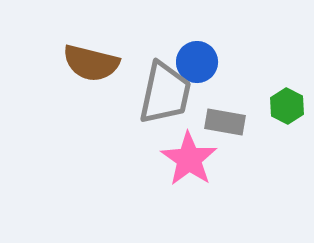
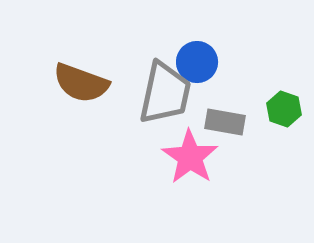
brown semicircle: moved 10 px left, 20 px down; rotated 6 degrees clockwise
green hexagon: moved 3 px left, 3 px down; rotated 8 degrees counterclockwise
pink star: moved 1 px right, 2 px up
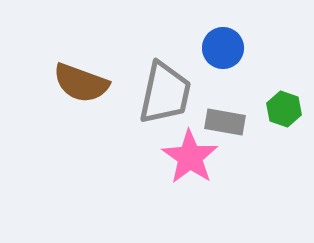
blue circle: moved 26 px right, 14 px up
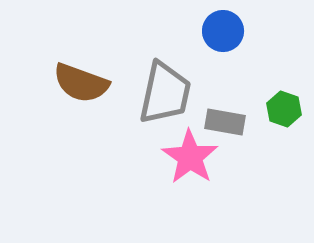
blue circle: moved 17 px up
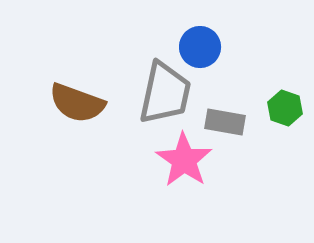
blue circle: moved 23 px left, 16 px down
brown semicircle: moved 4 px left, 20 px down
green hexagon: moved 1 px right, 1 px up
pink star: moved 6 px left, 3 px down
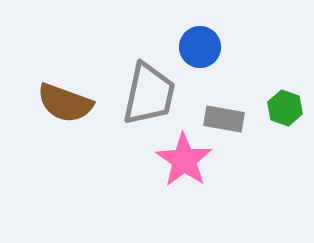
gray trapezoid: moved 16 px left, 1 px down
brown semicircle: moved 12 px left
gray rectangle: moved 1 px left, 3 px up
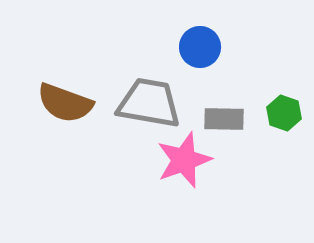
gray trapezoid: moved 9 px down; rotated 92 degrees counterclockwise
green hexagon: moved 1 px left, 5 px down
gray rectangle: rotated 9 degrees counterclockwise
pink star: rotated 18 degrees clockwise
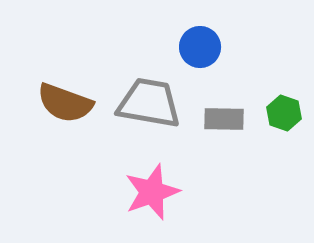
pink star: moved 32 px left, 32 px down
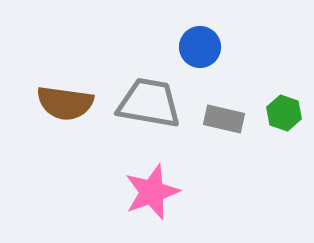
brown semicircle: rotated 12 degrees counterclockwise
gray rectangle: rotated 12 degrees clockwise
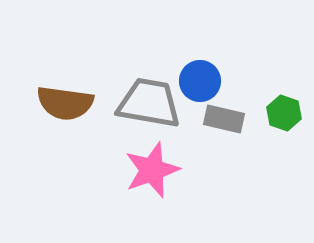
blue circle: moved 34 px down
pink star: moved 22 px up
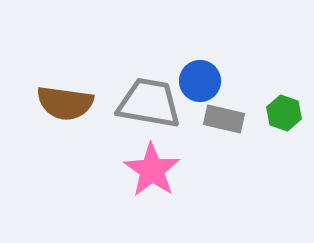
pink star: rotated 18 degrees counterclockwise
